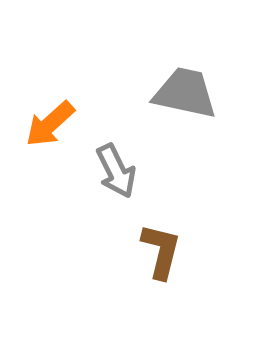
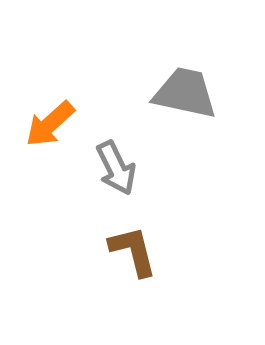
gray arrow: moved 3 px up
brown L-shape: moved 28 px left; rotated 28 degrees counterclockwise
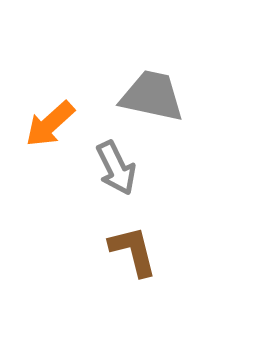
gray trapezoid: moved 33 px left, 3 px down
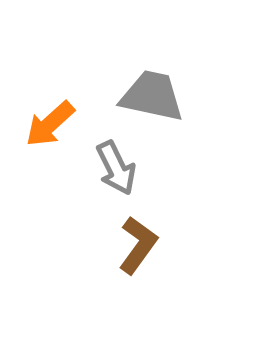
brown L-shape: moved 5 px right, 6 px up; rotated 50 degrees clockwise
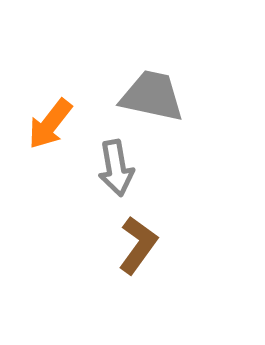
orange arrow: rotated 10 degrees counterclockwise
gray arrow: rotated 16 degrees clockwise
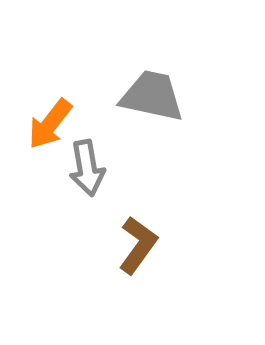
gray arrow: moved 29 px left
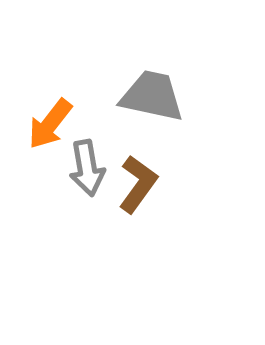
brown L-shape: moved 61 px up
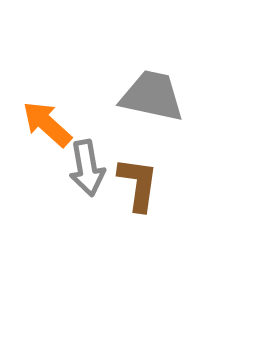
orange arrow: moved 3 px left; rotated 94 degrees clockwise
brown L-shape: rotated 28 degrees counterclockwise
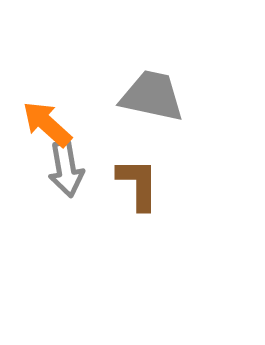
gray arrow: moved 21 px left, 1 px down
brown L-shape: rotated 8 degrees counterclockwise
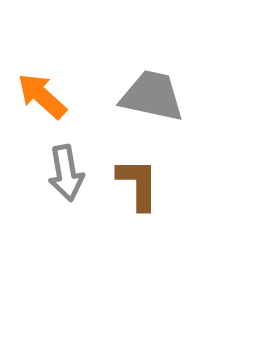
orange arrow: moved 5 px left, 28 px up
gray arrow: moved 4 px down
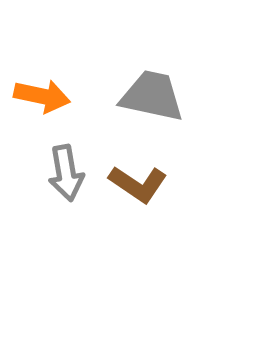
orange arrow: rotated 150 degrees clockwise
brown L-shape: rotated 124 degrees clockwise
